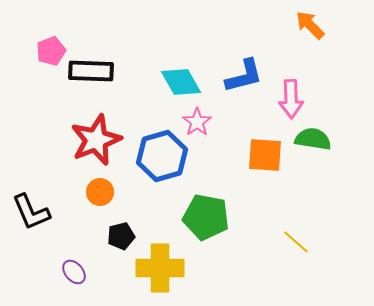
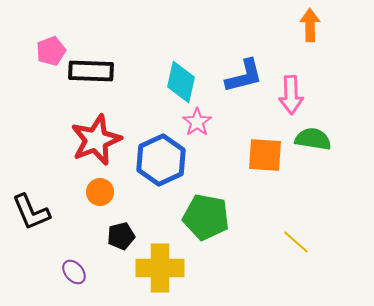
orange arrow: rotated 44 degrees clockwise
cyan diamond: rotated 42 degrees clockwise
pink arrow: moved 4 px up
blue hexagon: moved 1 px left, 4 px down; rotated 9 degrees counterclockwise
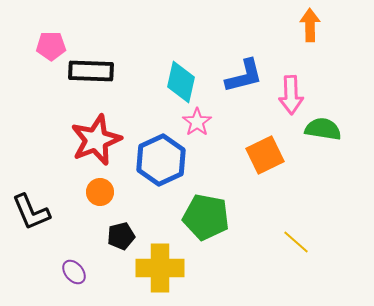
pink pentagon: moved 5 px up; rotated 20 degrees clockwise
green semicircle: moved 10 px right, 10 px up
orange square: rotated 30 degrees counterclockwise
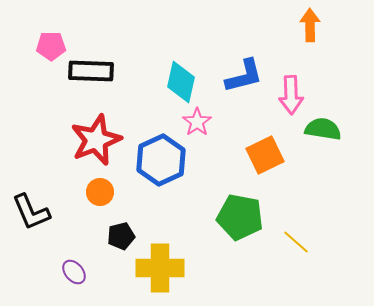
green pentagon: moved 34 px right
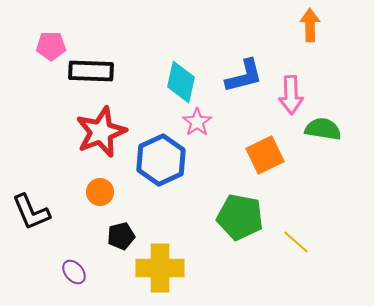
red star: moved 5 px right, 8 px up
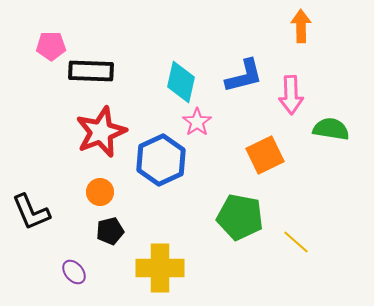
orange arrow: moved 9 px left, 1 px down
green semicircle: moved 8 px right
black pentagon: moved 11 px left, 5 px up
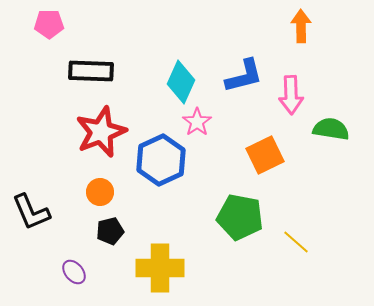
pink pentagon: moved 2 px left, 22 px up
cyan diamond: rotated 12 degrees clockwise
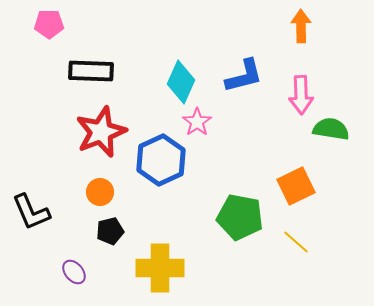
pink arrow: moved 10 px right
orange square: moved 31 px right, 31 px down
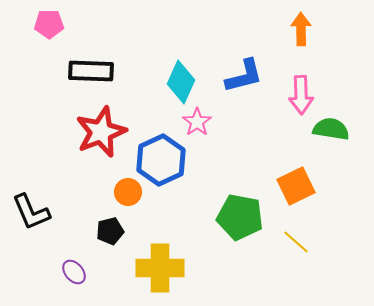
orange arrow: moved 3 px down
orange circle: moved 28 px right
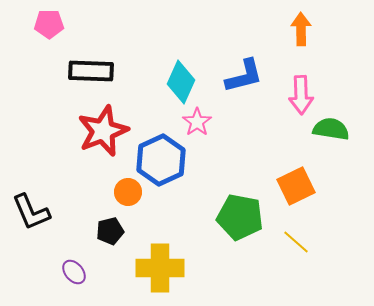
red star: moved 2 px right, 1 px up
